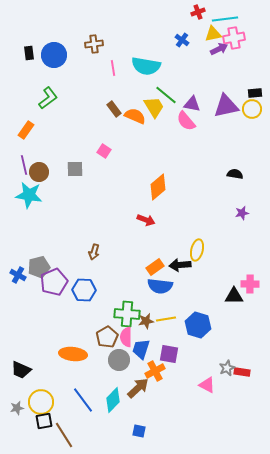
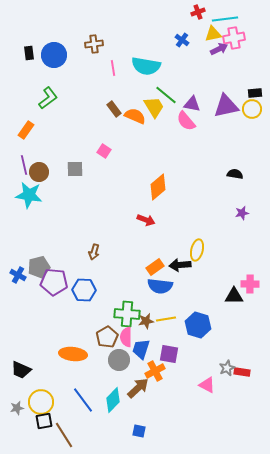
purple pentagon at (54, 282): rotated 28 degrees clockwise
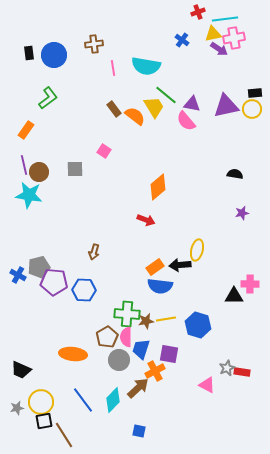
purple arrow at (219, 49): rotated 60 degrees clockwise
orange semicircle at (135, 116): rotated 15 degrees clockwise
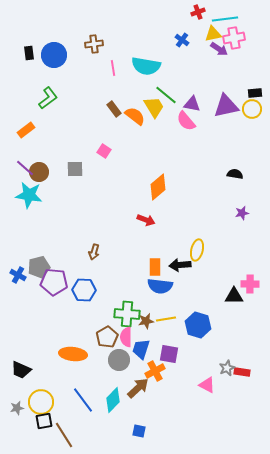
orange rectangle at (26, 130): rotated 18 degrees clockwise
purple line at (24, 165): moved 1 px right, 3 px down; rotated 36 degrees counterclockwise
orange rectangle at (155, 267): rotated 54 degrees counterclockwise
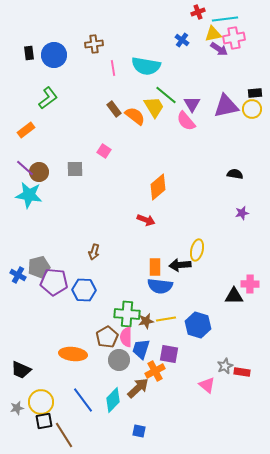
purple triangle at (192, 104): rotated 48 degrees clockwise
gray star at (227, 368): moved 2 px left, 2 px up
pink triangle at (207, 385): rotated 12 degrees clockwise
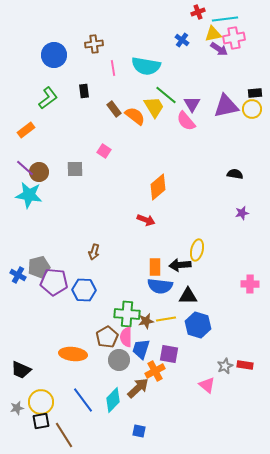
black rectangle at (29, 53): moved 55 px right, 38 px down
black triangle at (234, 296): moved 46 px left
red rectangle at (242, 372): moved 3 px right, 7 px up
black square at (44, 421): moved 3 px left
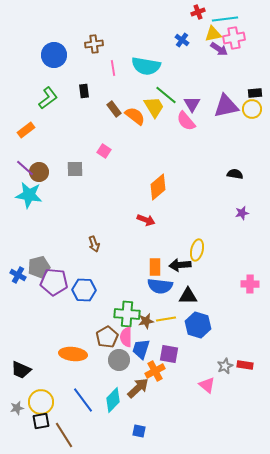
brown arrow at (94, 252): moved 8 px up; rotated 35 degrees counterclockwise
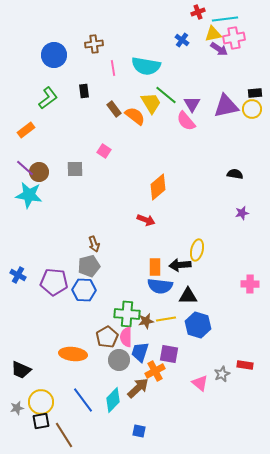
yellow trapezoid at (154, 107): moved 3 px left, 4 px up
gray pentagon at (39, 267): moved 50 px right, 1 px up
blue trapezoid at (141, 349): moved 1 px left, 3 px down
gray star at (225, 366): moved 3 px left, 8 px down
pink triangle at (207, 385): moved 7 px left, 2 px up
